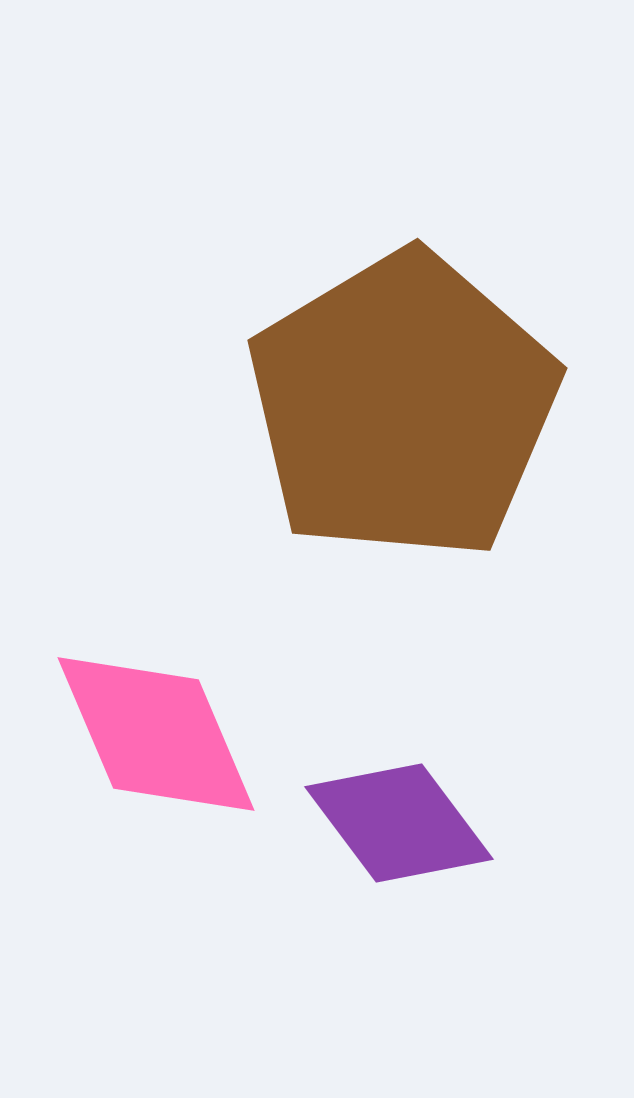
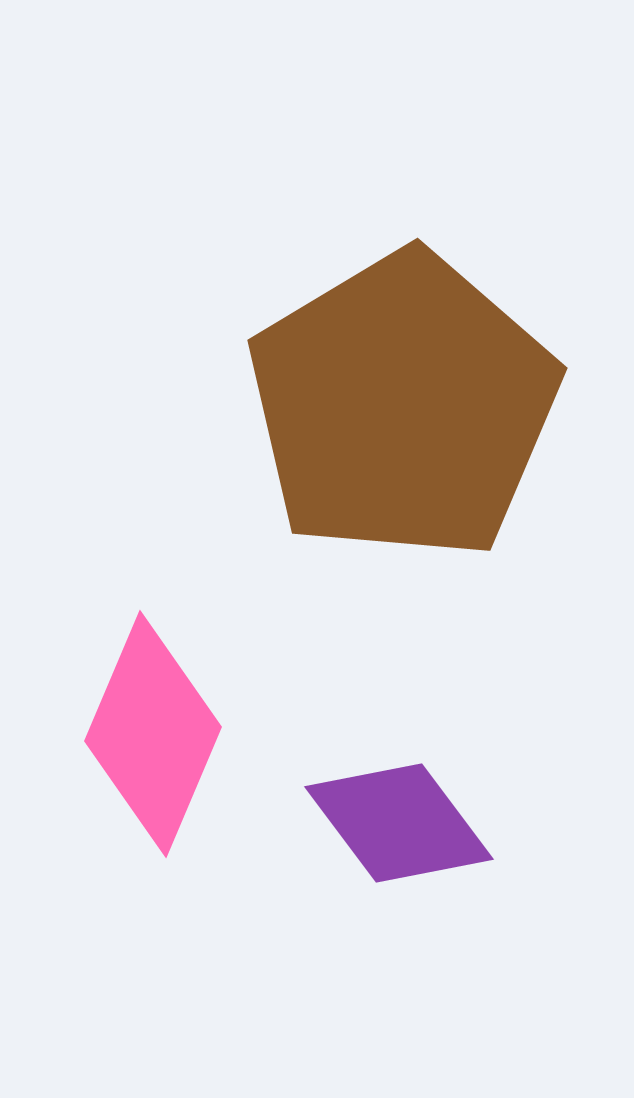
pink diamond: moved 3 px left; rotated 46 degrees clockwise
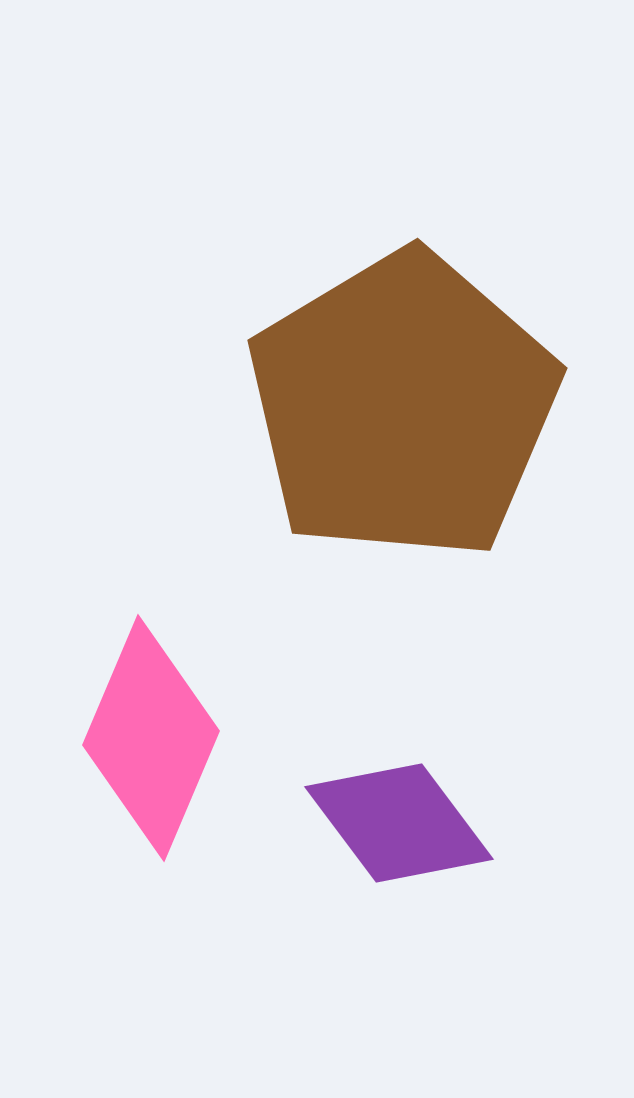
pink diamond: moved 2 px left, 4 px down
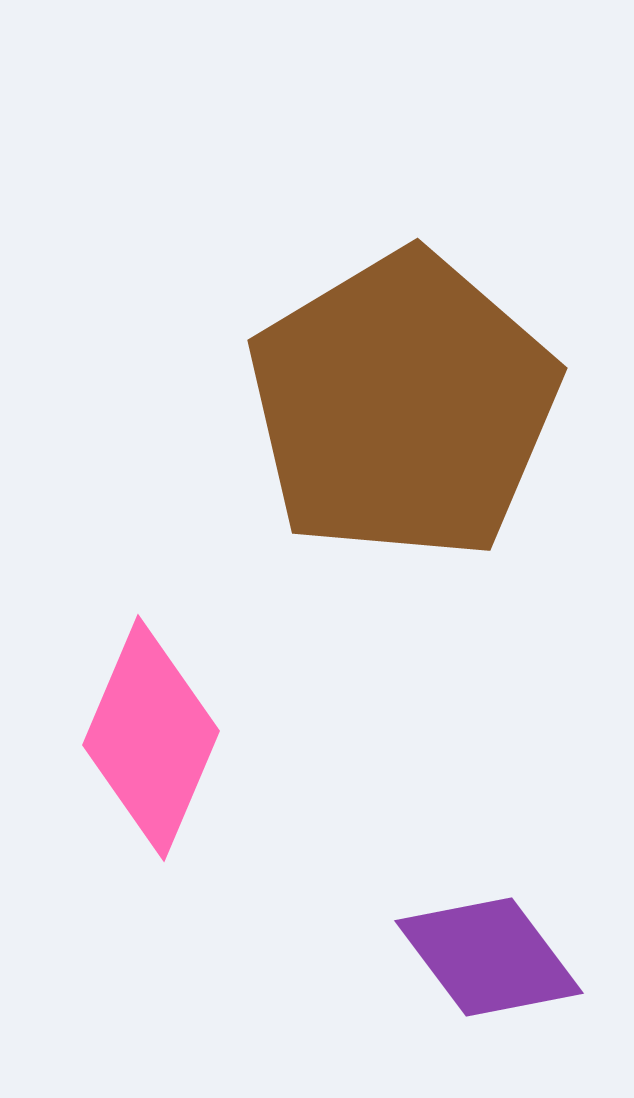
purple diamond: moved 90 px right, 134 px down
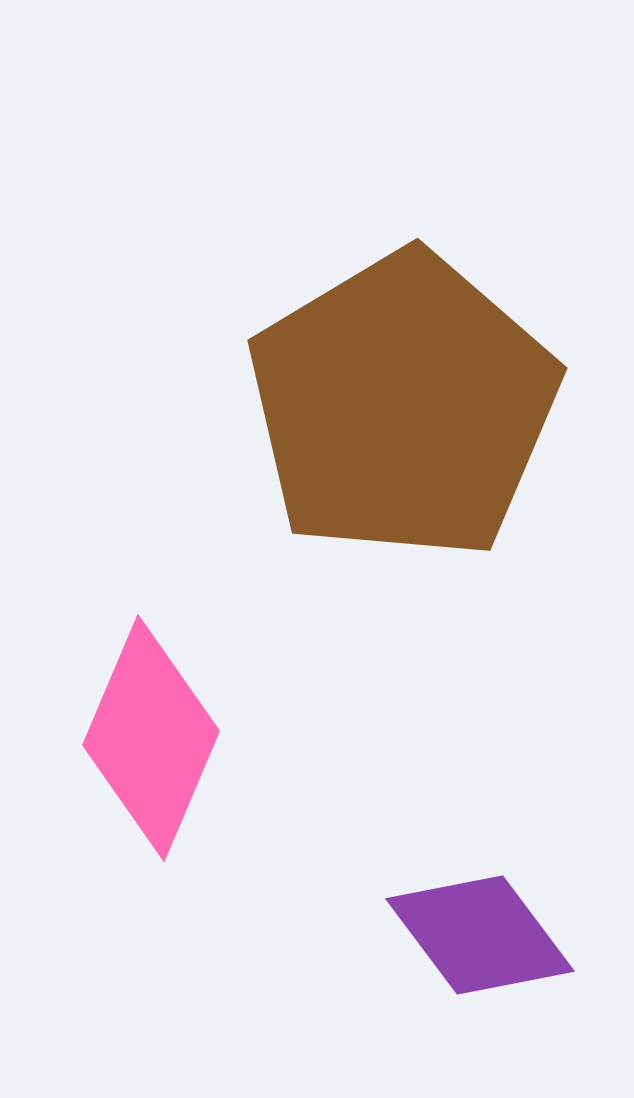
purple diamond: moved 9 px left, 22 px up
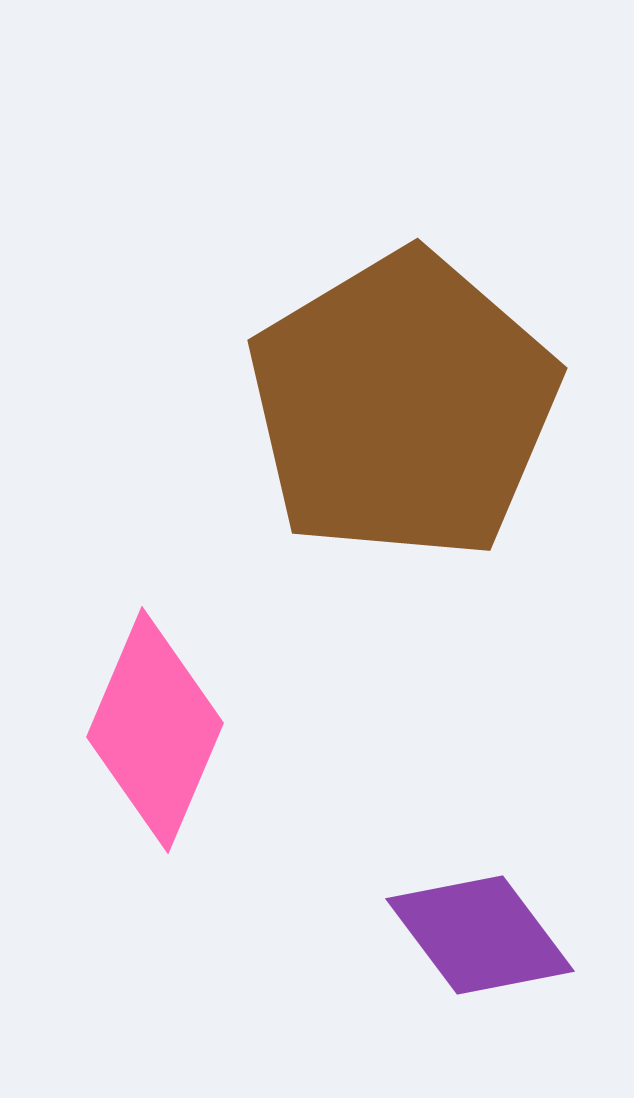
pink diamond: moved 4 px right, 8 px up
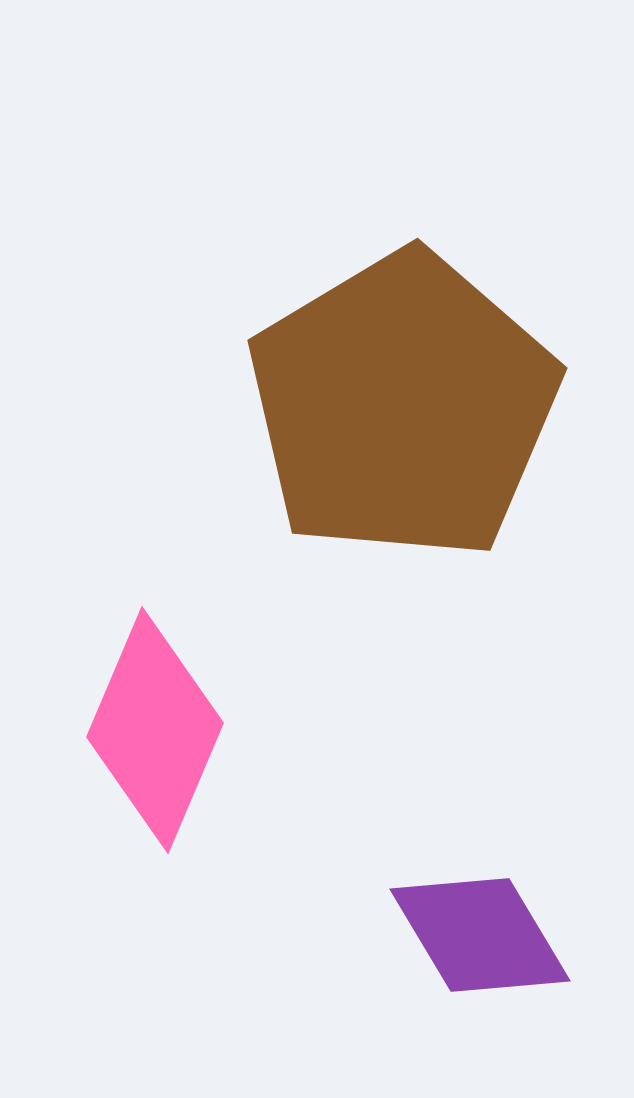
purple diamond: rotated 6 degrees clockwise
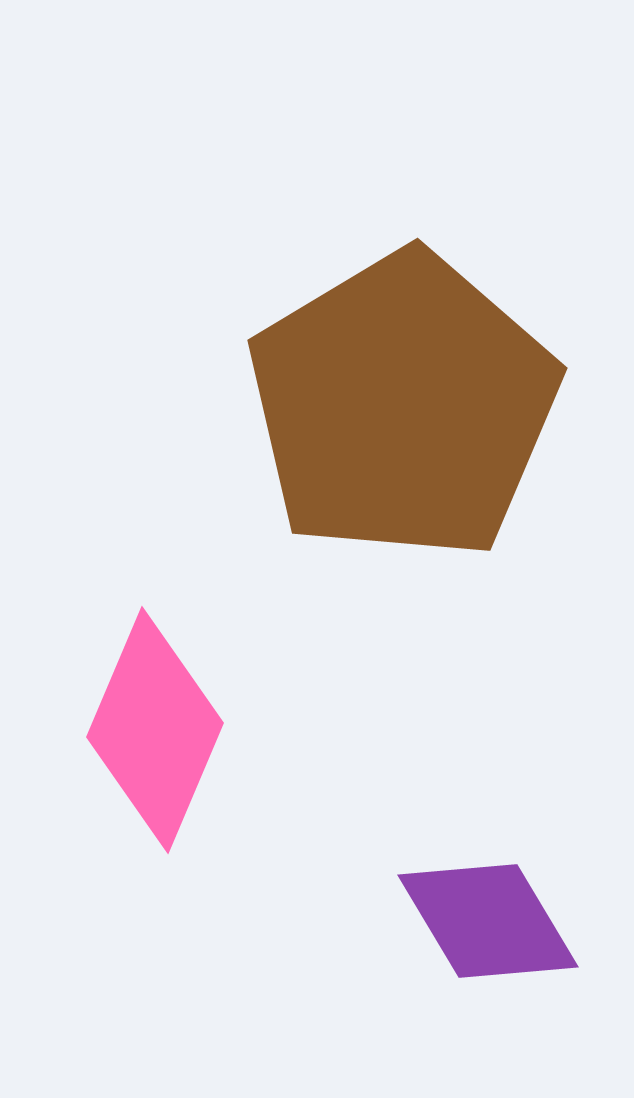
purple diamond: moved 8 px right, 14 px up
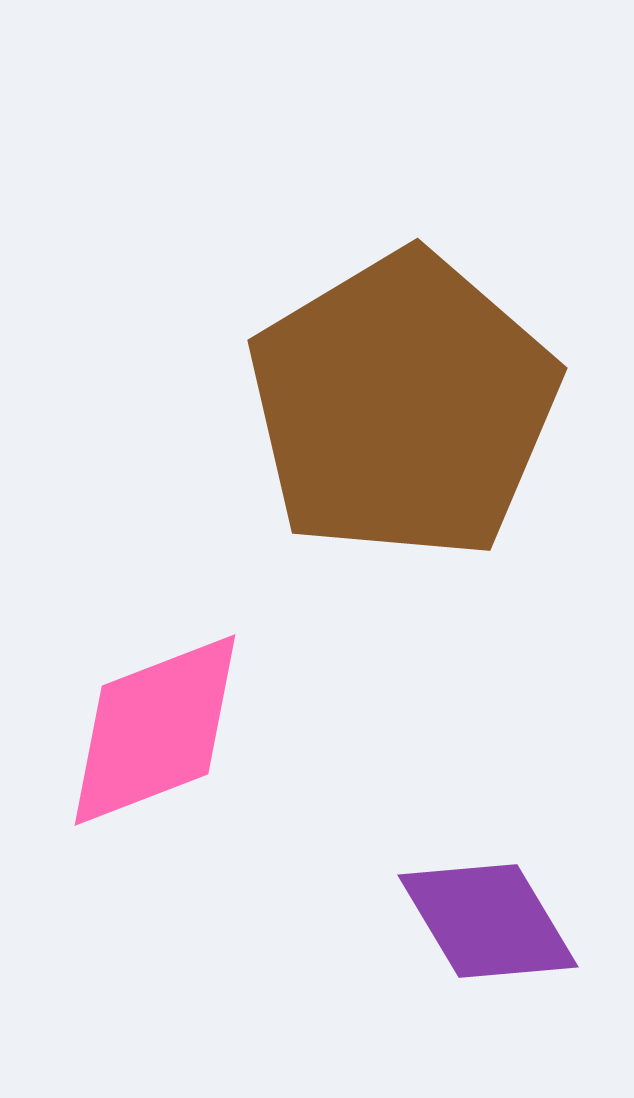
pink diamond: rotated 46 degrees clockwise
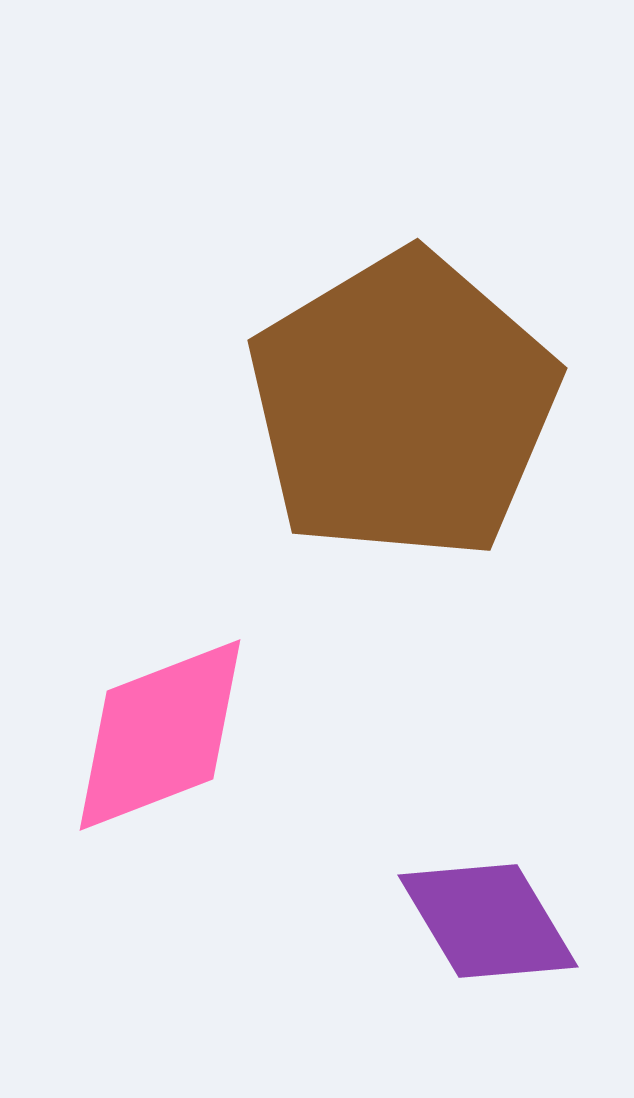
pink diamond: moved 5 px right, 5 px down
